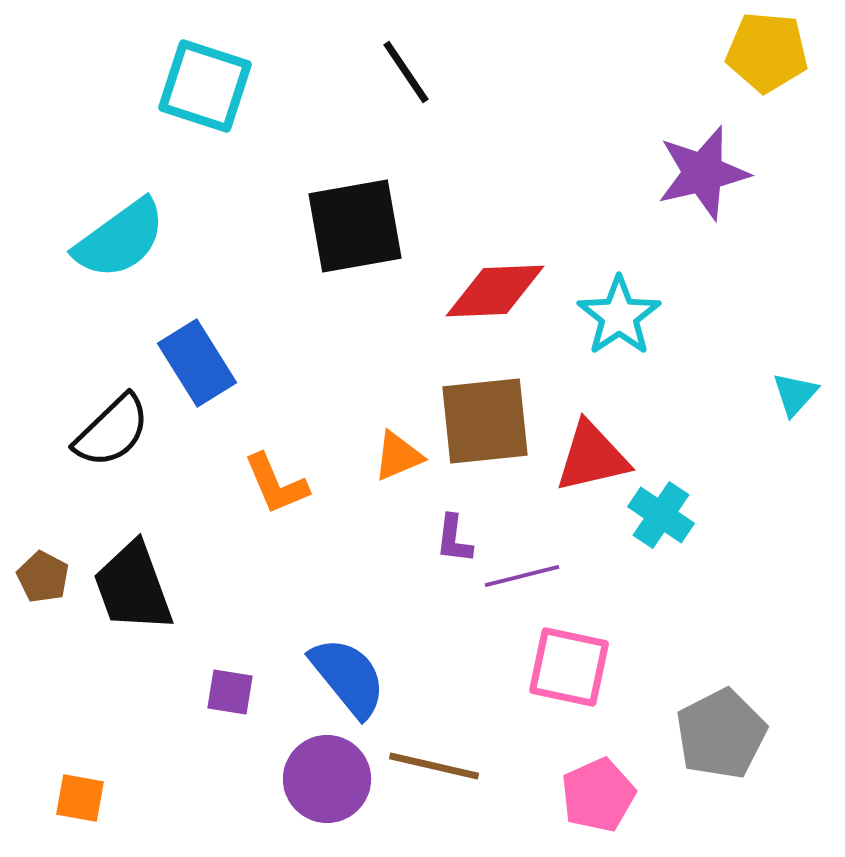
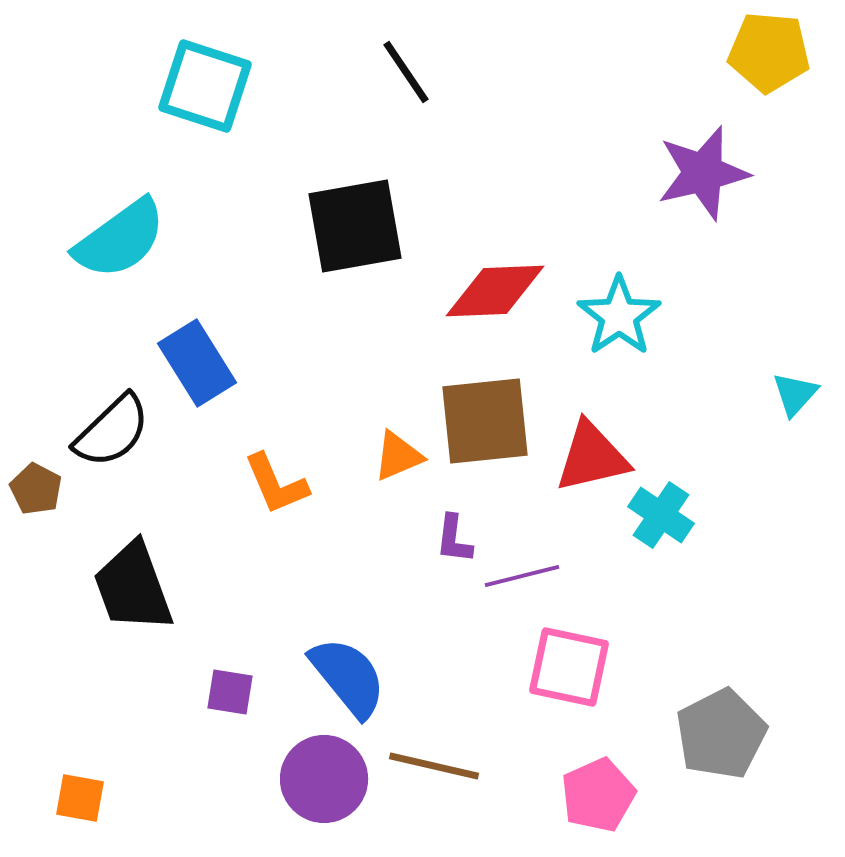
yellow pentagon: moved 2 px right
brown pentagon: moved 7 px left, 88 px up
purple circle: moved 3 px left
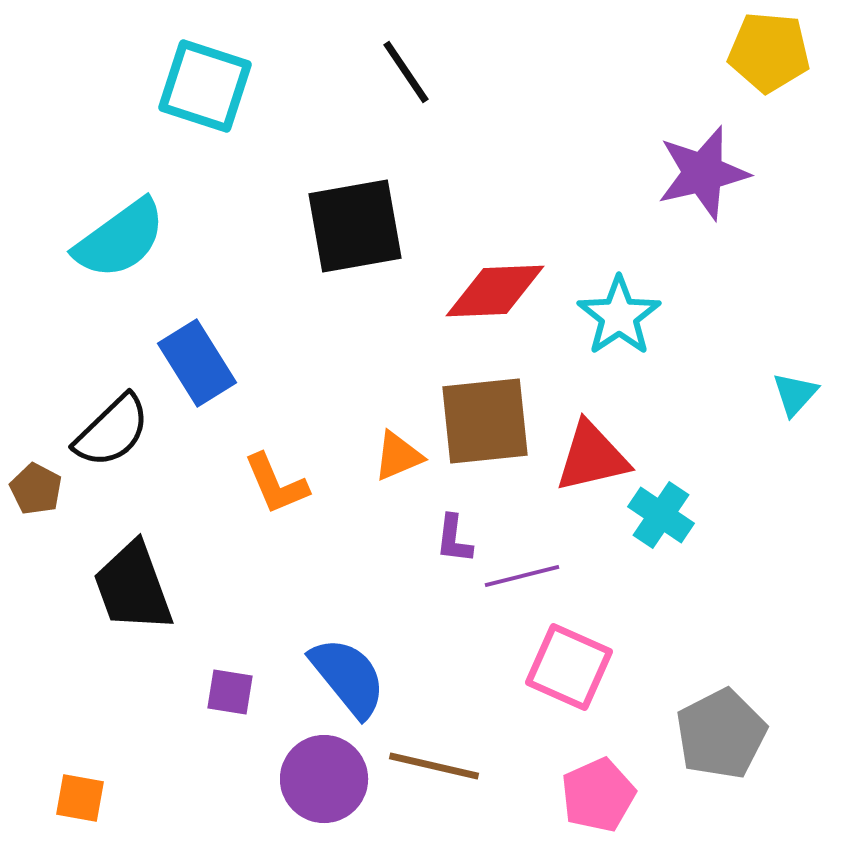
pink square: rotated 12 degrees clockwise
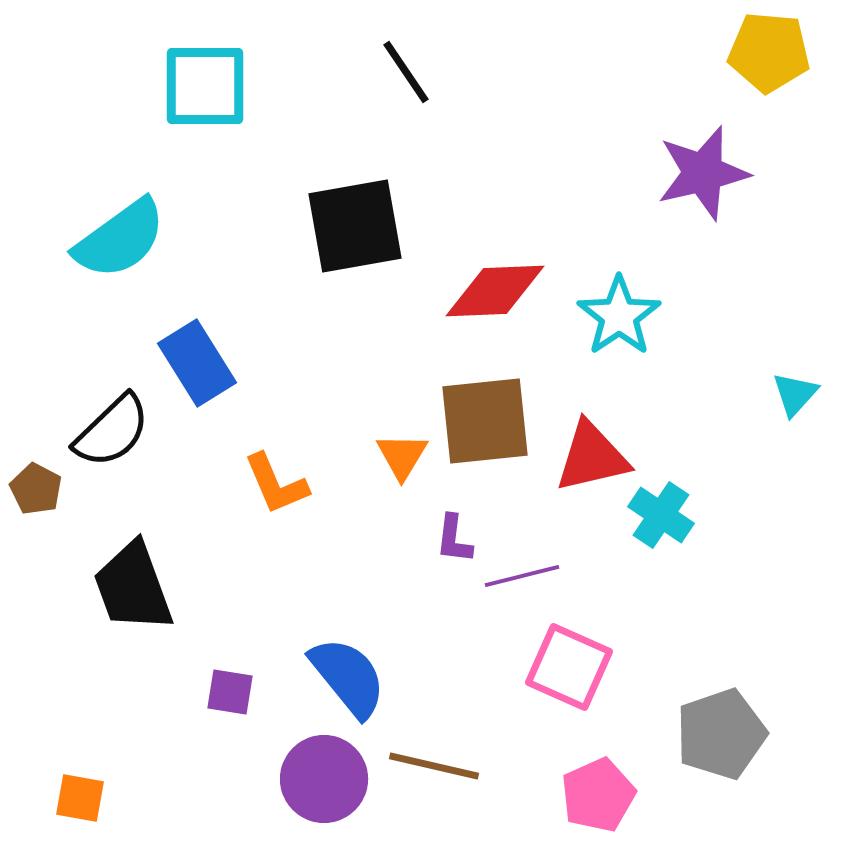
cyan square: rotated 18 degrees counterclockwise
orange triangle: moved 4 px right; rotated 36 degrees counterclockwise
gray pentagon: rotated 8 degrees clockwise
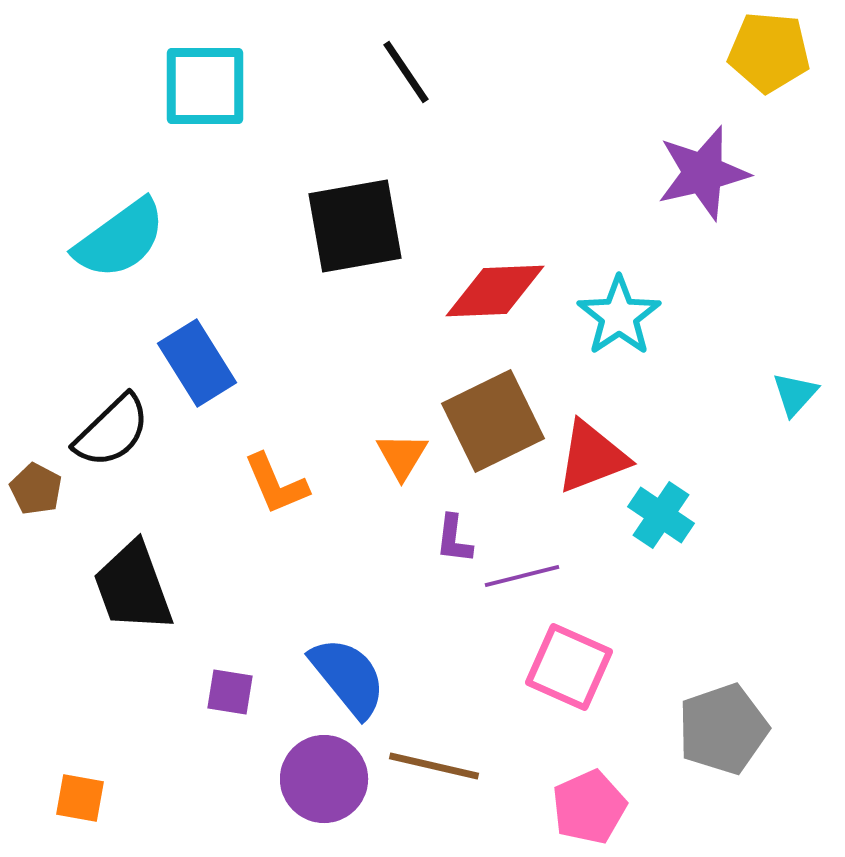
brown square: moved 8 px right; rotated 20 degrees counterclockwise
red triangle: rotated 8 degrees counterclockwise
gray pentagon: moved 2 px right, 5 px up
pink pentagon: moved 9 px left, 12 px down
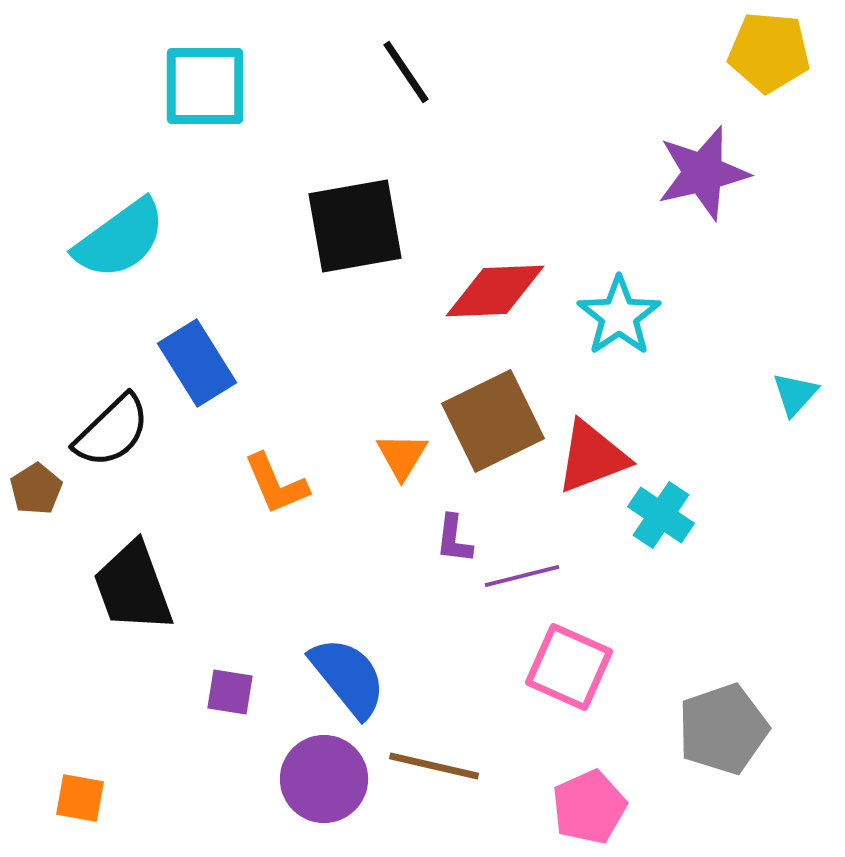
brown pentagon: rotated 12 degrees clockwise
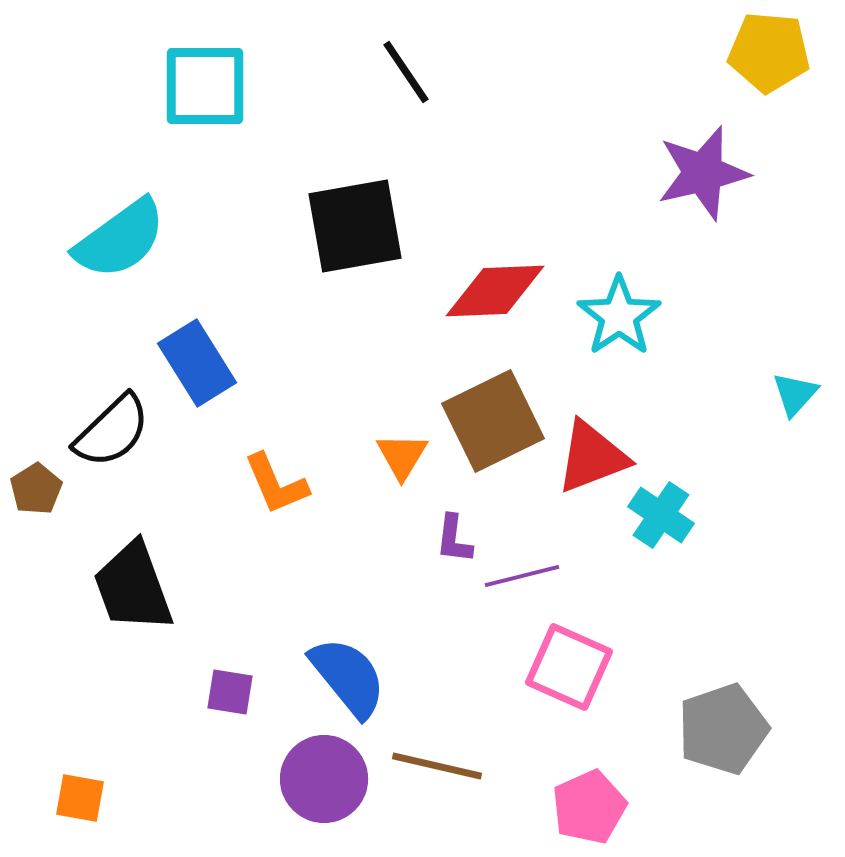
brown line: moved 3 px right
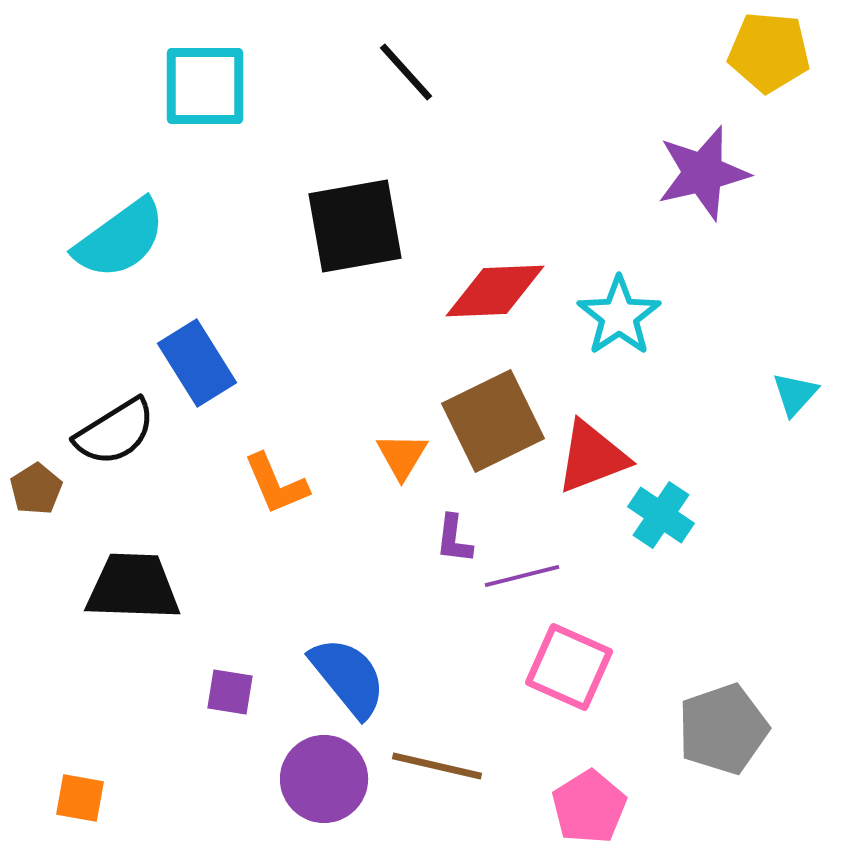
black line: rotated 8 degrees counterclockwise
black semicircle: moved 3 px right, 1 px down; rotated 12 degrees clockwise
black trapezoid: rotated 112 degrees clockwise
pink pentagon: rotated 8 degrees counterclockwise
